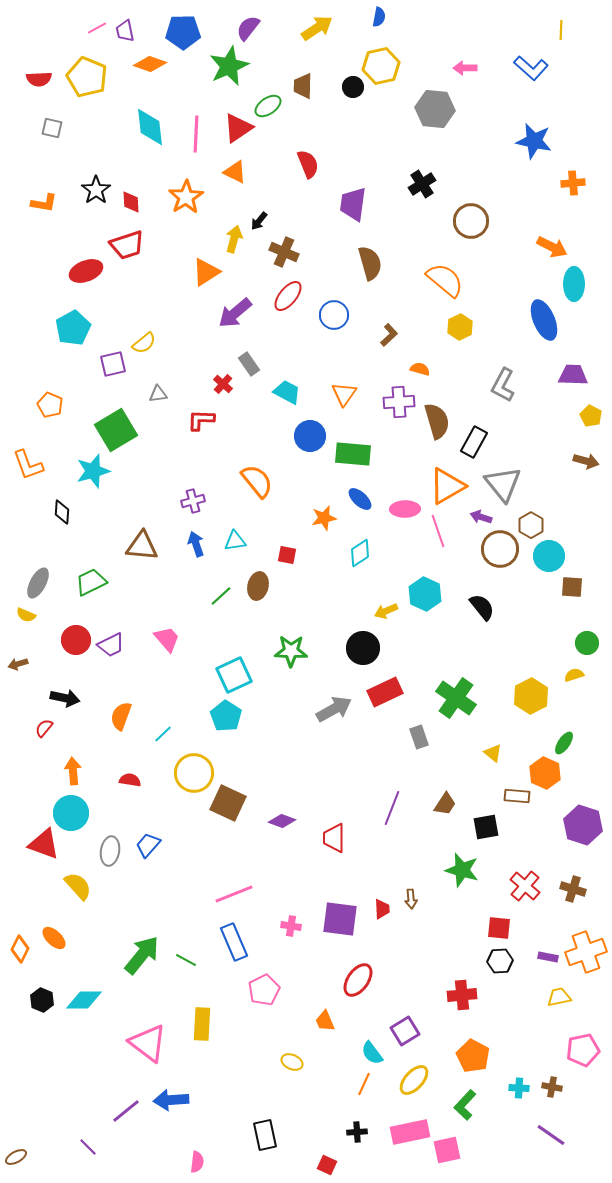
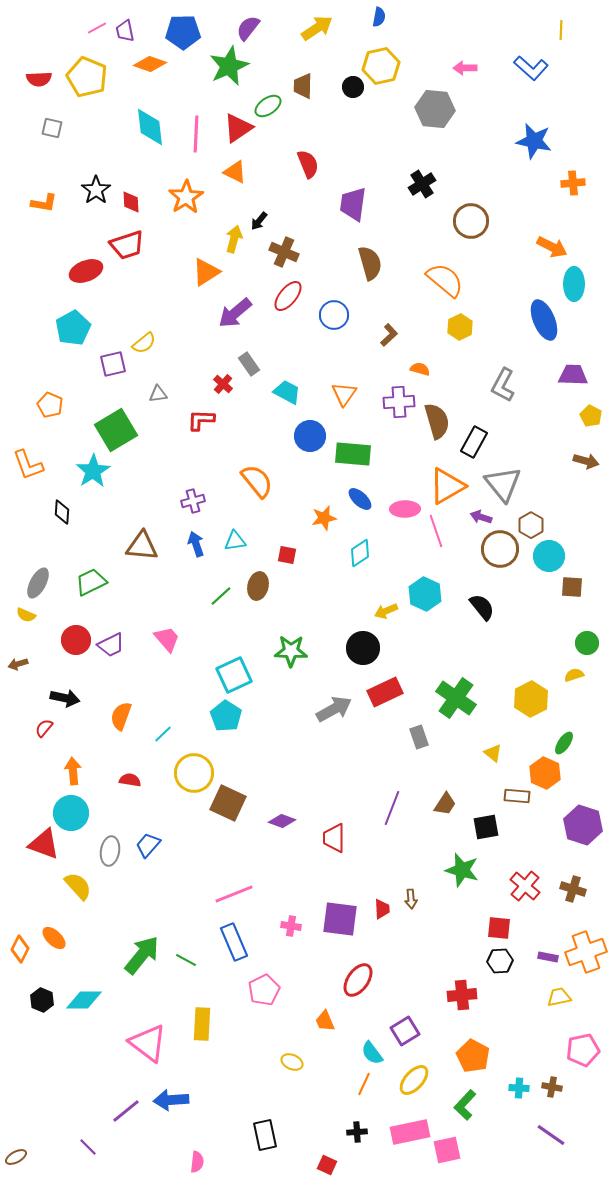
cyan star at (93, 471): rotated 16 degrees counterclockwise
pink line at (438, 531): moved 2 px left
yellow hexagon at (531, 696): moved 3 px down
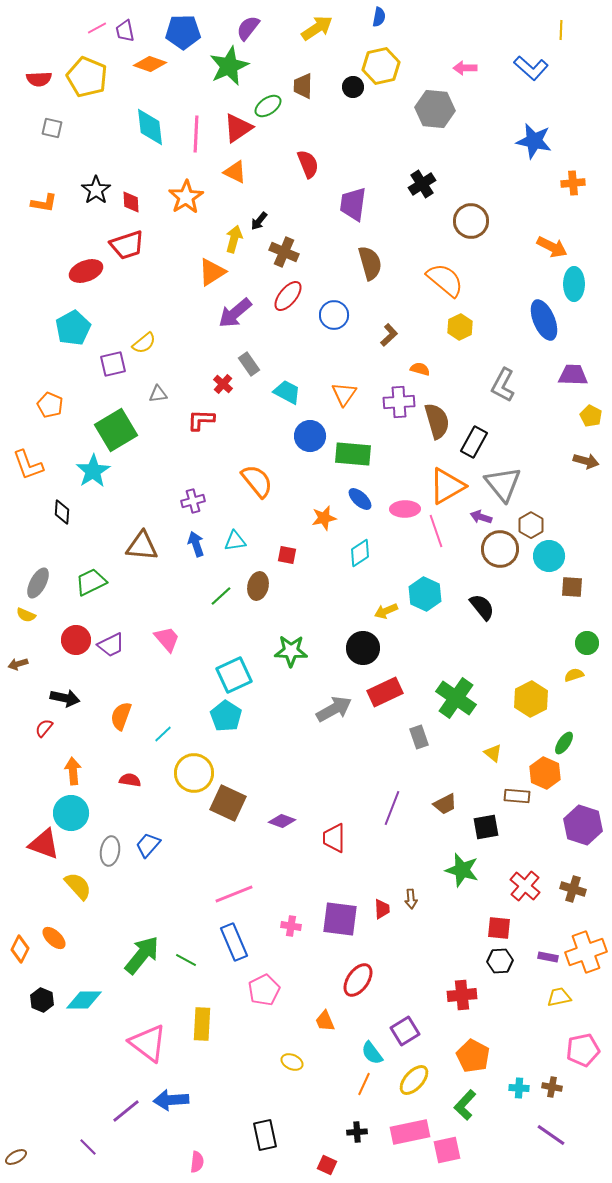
orange triangle at (206, 272): moved 6 px right
brown trapezoid at (445, 804): rotated 30 degrees clockwise
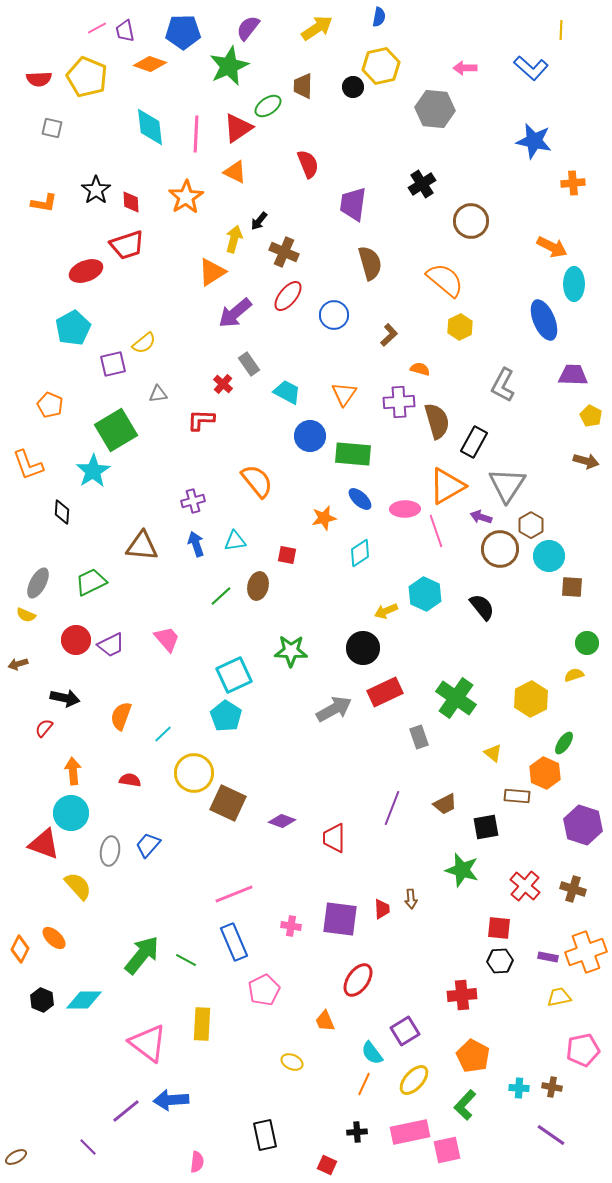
gray triangle at (503, 484): moved 4 px right, 1 px down; rotated 12 degrees clockwise
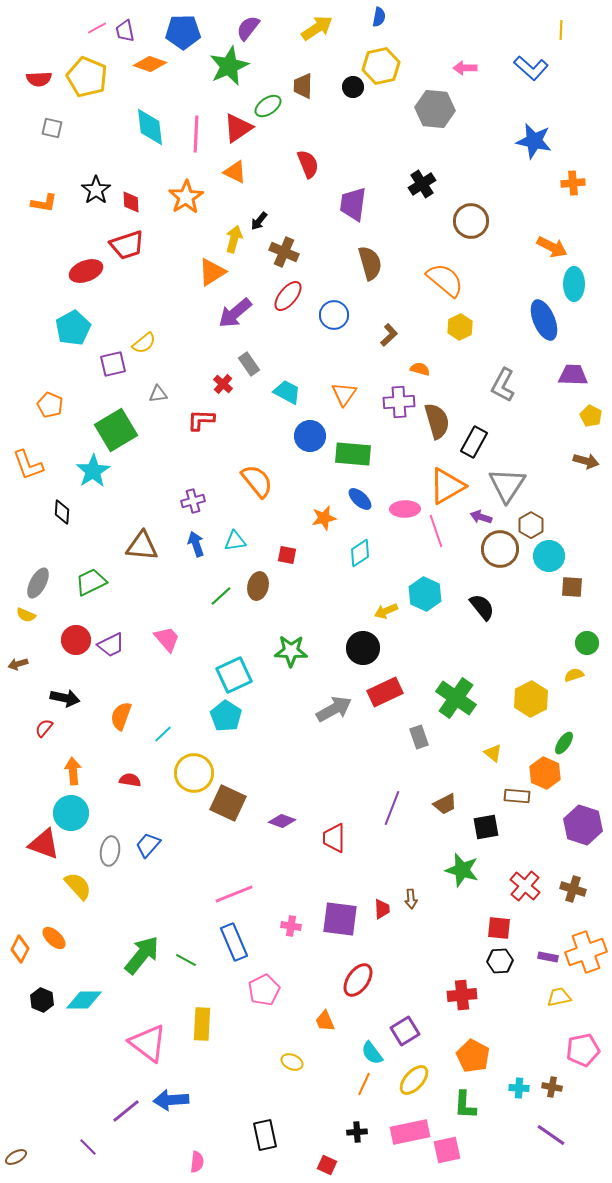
green L-shape at (465, 1105): rotated 40 degrees counterclockwise
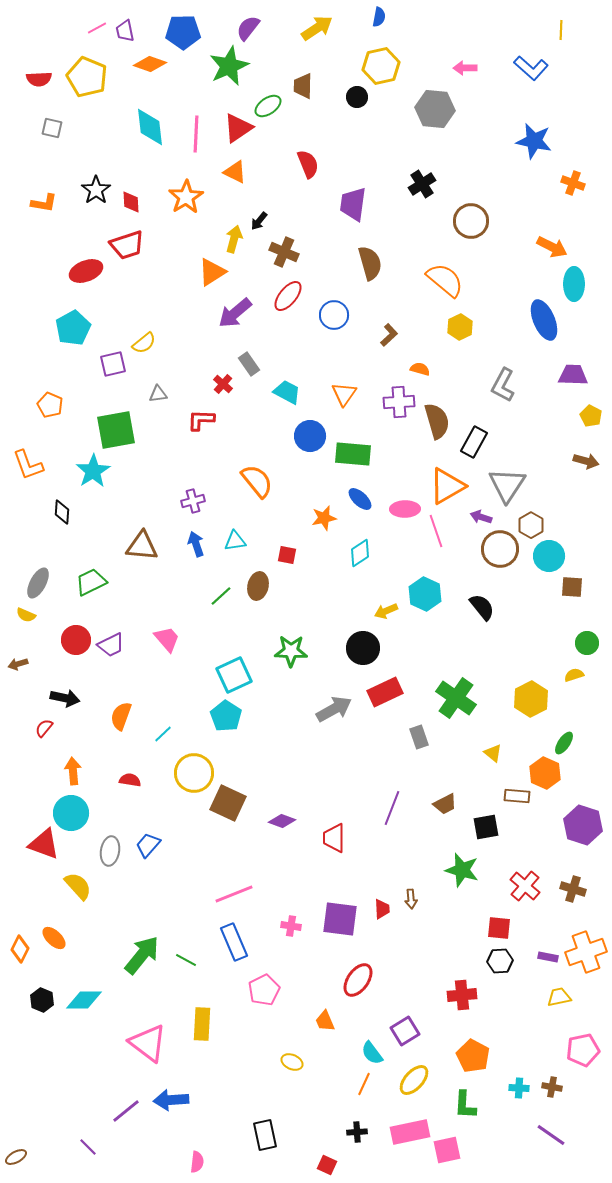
black circle at (353, 87): moved 4 px right, 10 px down
orange cross at (573, 183): rotated 25 degrees clockwise
green square at (116, 430): rotated 21 degrees clockwise
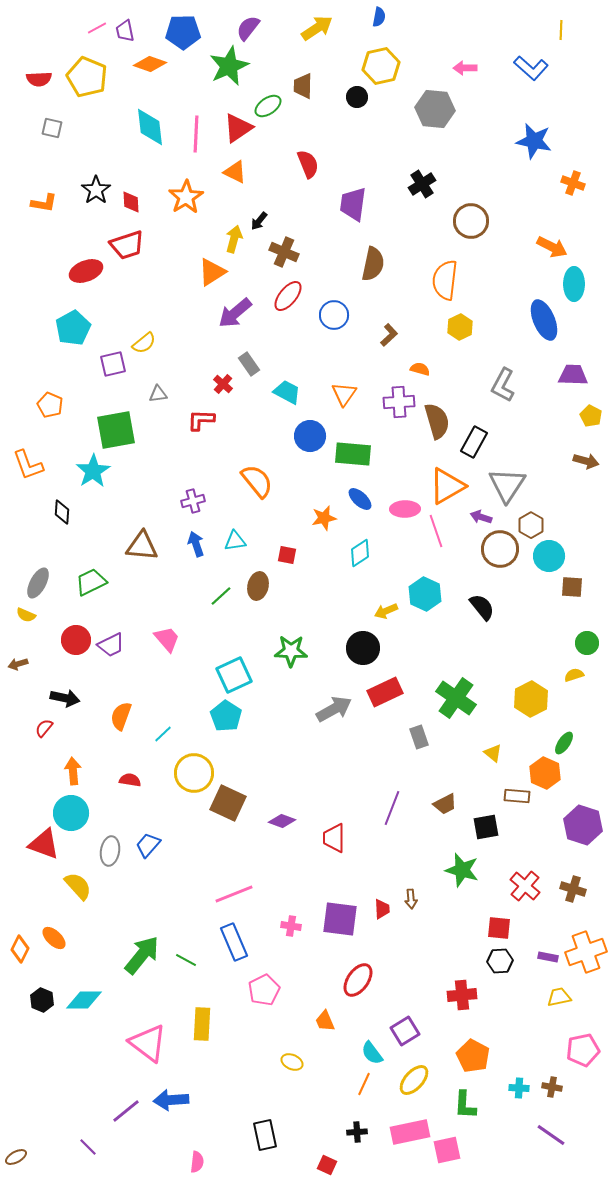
brown semicircle at (370, 263): moved 3 px right, 1 px down; rotated 28 degrees clockwise
orange semicircle at (445, 280): rotated 123 degrees counterclockwise
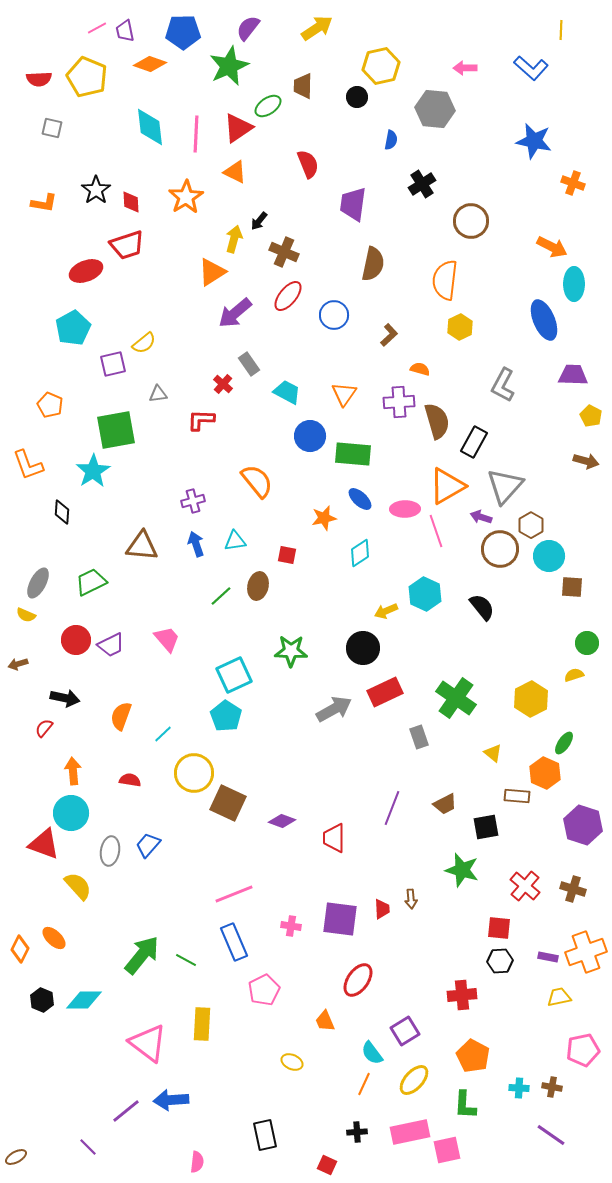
blue semicircle at (379, 17): moved 12 px right, 123 px down
gray triangle at (507, 485): moved 2 px left, 1 px down; rotated 9 degrees clockwise
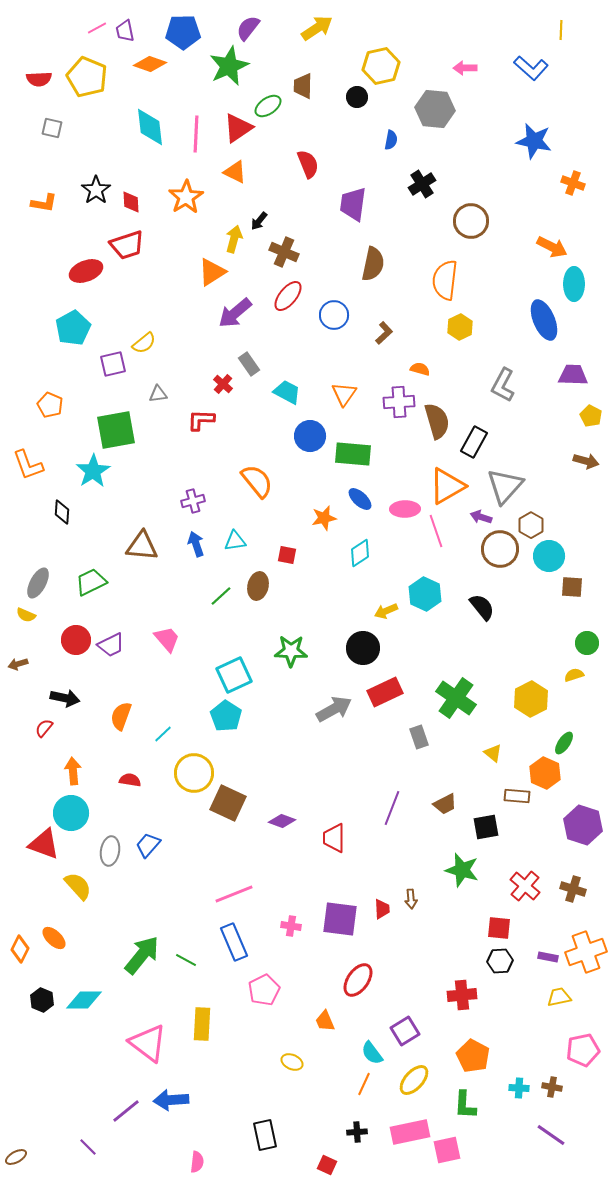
brown L-shape at (389, 335): moved 5 px left, 2 px up
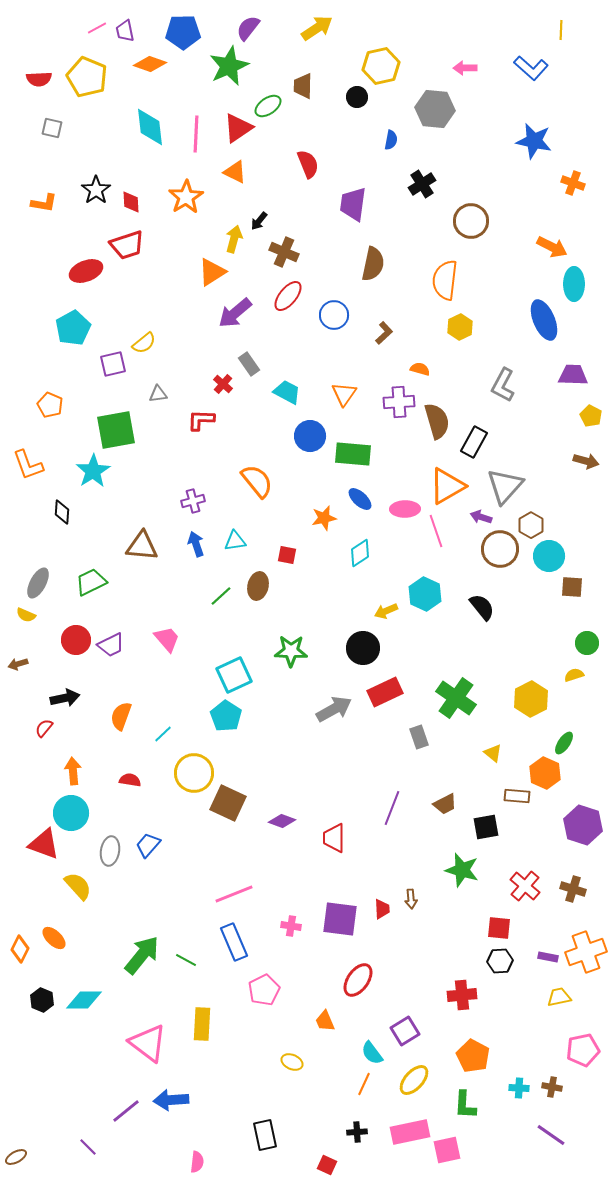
black arrow at (65, 698): rotated 24 degrees counterclockwise
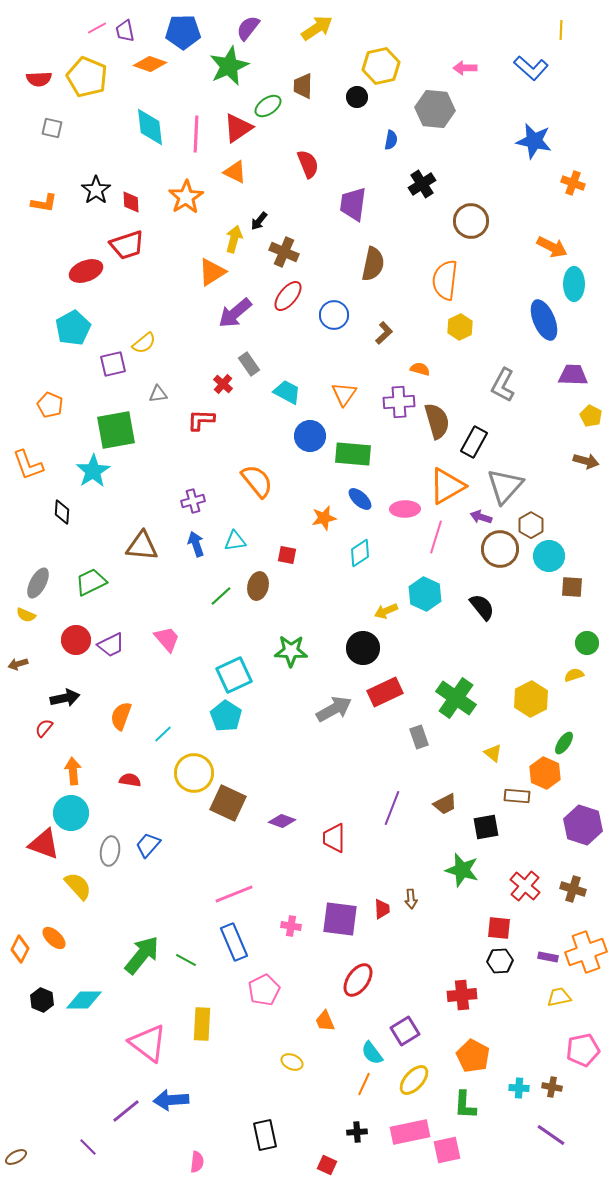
pink line at (436, 531): moved 6 px down; rotated 36 degrees clockwise
